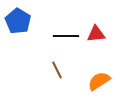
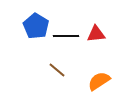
blue pentagon: moved 18 px right, 5 px down
brown line: rotated 24 degrees counterclockwise
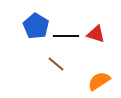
red triangle: rotated 24 degrees clockwise
brown line: moved 1 px left, 6 px up
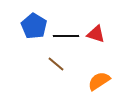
blue pentagon: moved 2 px left
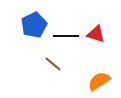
blue pentagon: moved 1 px up; rotated 15 degrees clockwise
brown line: moved 3 px left
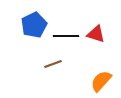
brown line: rotated 60 degrees counterclockwise
orange semicircle: moved 2 px right; rotated 15 degrees counterclockwise
